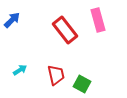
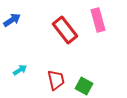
blue arrow: rotated 12 degrees clockwise
red trapezoid: moved 5 px down
green square: moved 2 px right, 2 px down
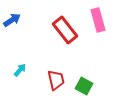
cyan arrow: rotated 16 degrees counterclockwise
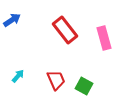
pink rectangle: moved 6 px right, 18 px down
cyan arrow: moved 2 px left, 6 px down
red trapezoid: rotated 10 degrees counterclockwise
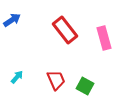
cyan arrow: moved 1 px left, 1 px down
green square: moved 1 px right
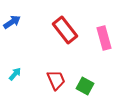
blue arrow: moved 2 px down
cyan arrow: moved 2 px left, 3 px up
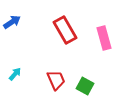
red rectangle: rotated 8 degrees clockwise
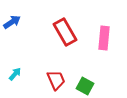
red rectangle: moved 2 px down
pink rectangle: rotated 20 degrees clockwise
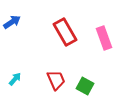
pink rectangle: rotated 25 degrees counterclockwise
cyan arrow: moved 5 px down
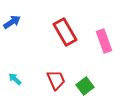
pink rectangle: moved 3 px down
cyan arrow: rotated 88 degrees counterclockwise
green square: rotated 24 degrees clockwise
